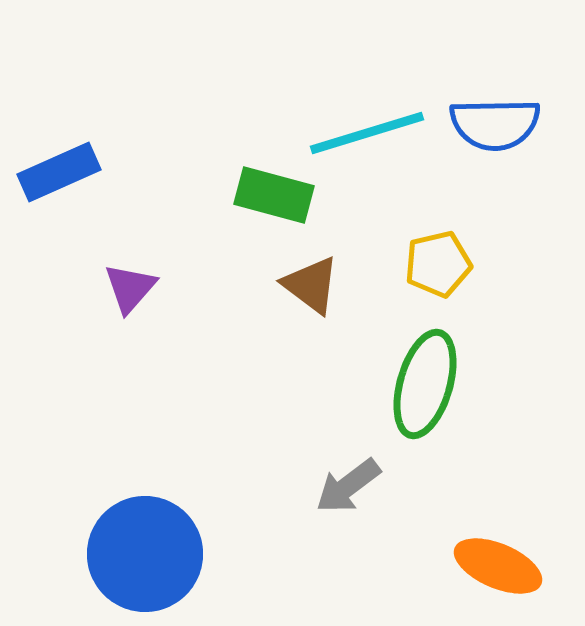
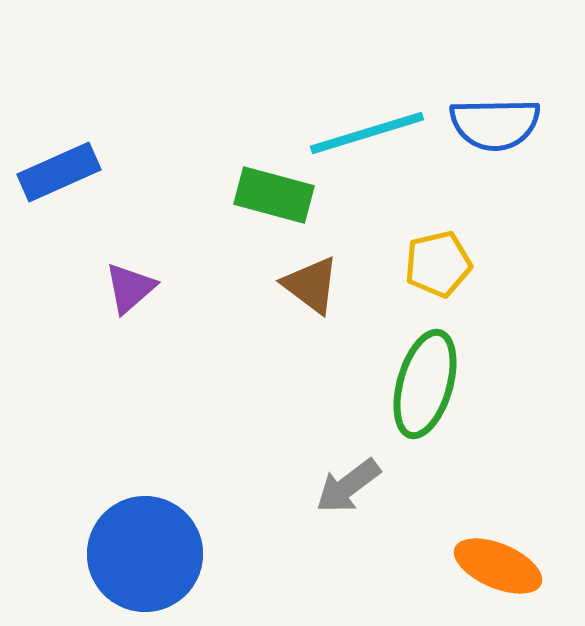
purple triangle: rotated 8 degrees clockwise
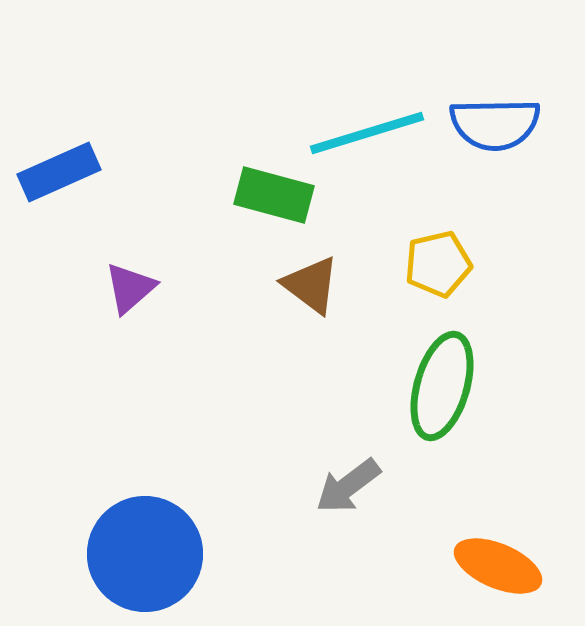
green ellipse: moved 17 px right, 2 px down
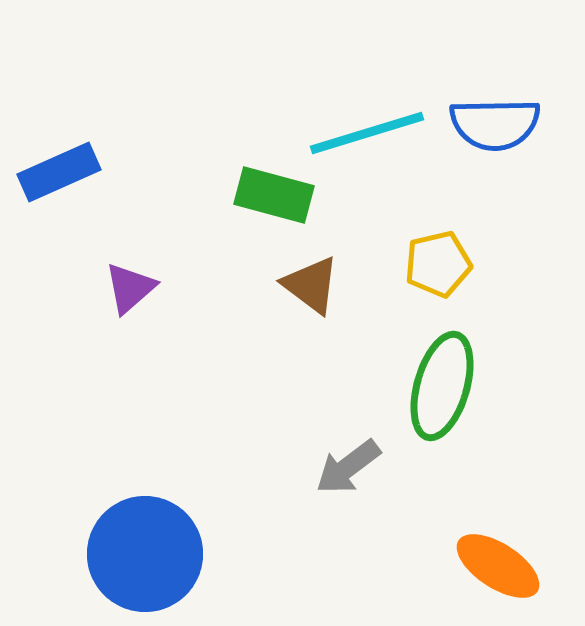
gray arrow: moved 19 px up
orange ellipse: rotated 10 degrees clockwise
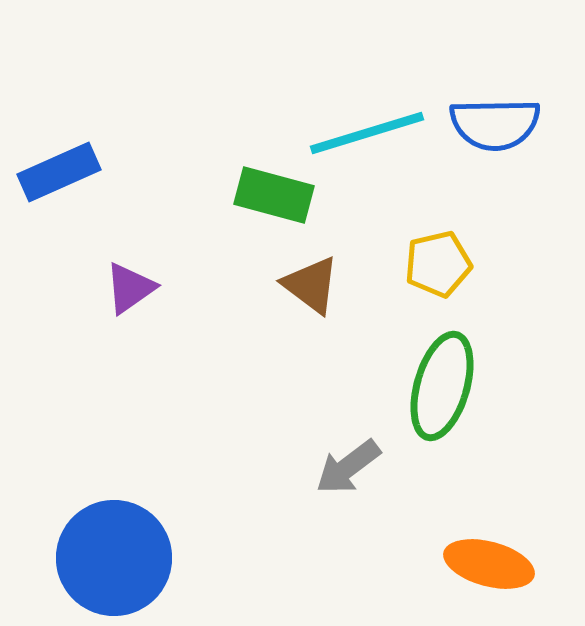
purple triangle: rotated 6 degrees clockwise
blue circle: moved 31 px left, 4 px down
orange ellipse: moved 9 px left, 2 px up; rotated 18 degrees counterclockwise
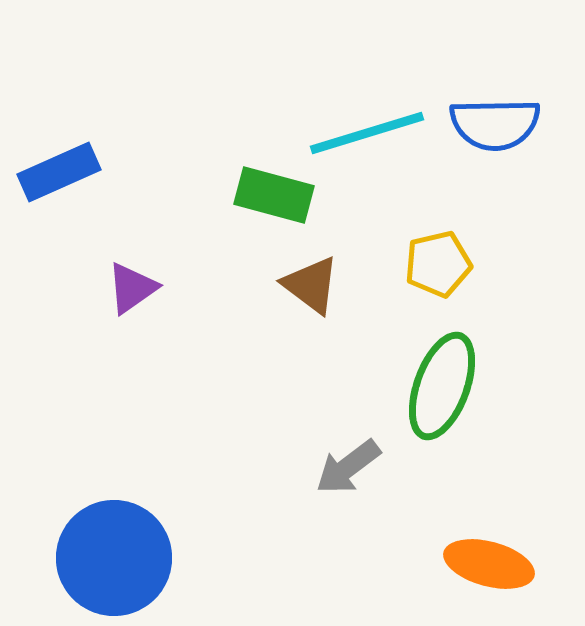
purple triangle: moved 2 px right
green ellipse: rotated 4 degrees clockwise
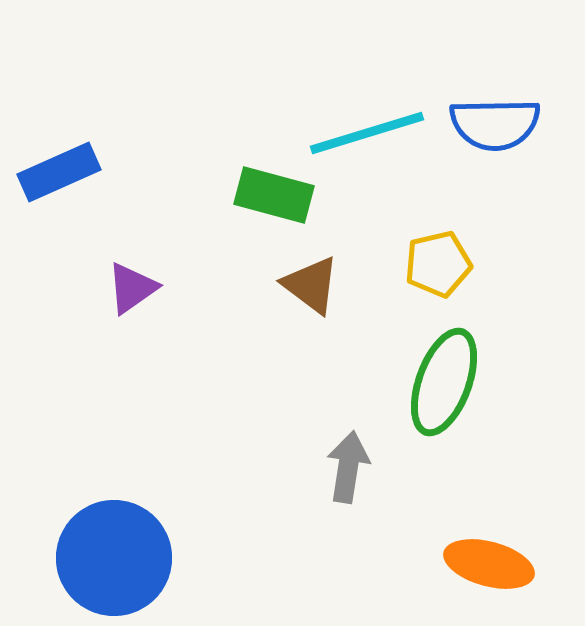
green ellipse: moved 2 px right, 4 px up
gray arrow: rotated 136 degrees clockwise
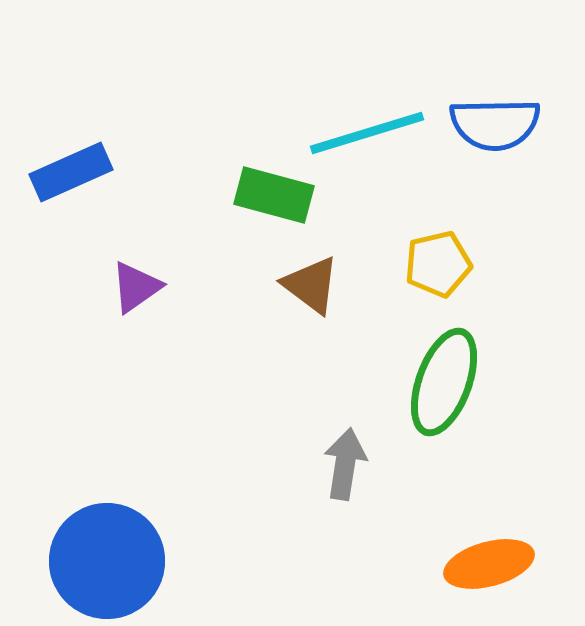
blue rectangle: moved 12 px right
purple triangle: moved 4 px right, 1 px up
gray arrow: moved 3 px left, 3 px up
blue circle: moved 7 px left, 3 px down
orange ellipse: rotated 30 degrees counterclockwise
